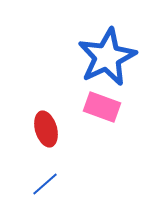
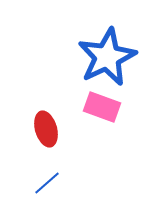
blue line: moved 2 px right, 1 px up
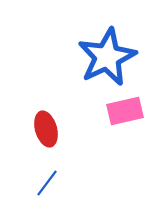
pink rectangle: moved 23 px right, 4 px down; rotated 33 degrees counterclockwise
blue line: rotated 12 degrees counterclockwise
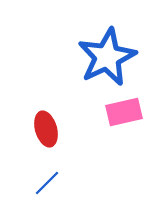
pink rectangle: moved 1 px left, 1 px down
blue line: rotated 8 degrees clockwise
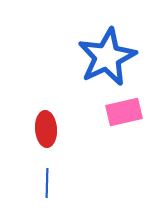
red ellipse: rotated 12 degrees clockwise
blue line: rotated 44 degrees counterclockwise
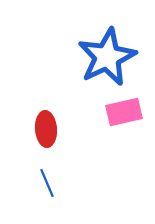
blue line: rotated 24 degrees counterclockwise
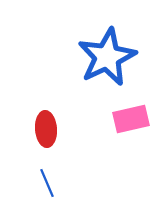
pink rectangle: moved 7 px right, 7 px down
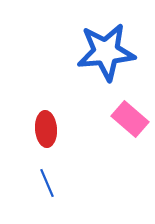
blue star: moved 1 px left, 5 px up; rotated 20 degrees clockwise
pink rectangle: moved 1 px left; rotated 54 degrees clockwise
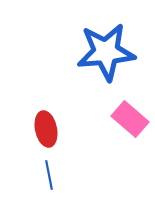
red ellipse: rotated 8 degrees counterclockwise
blue line: moved 2 px right, 8 px up; rotated 12 degrees clockwise
